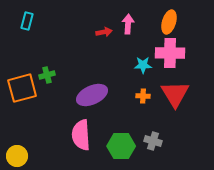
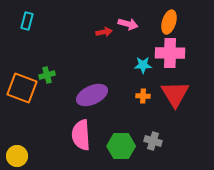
pink arrow: rotated 102 degrees clockwise
orange square: rotated 36 degrees clockwise
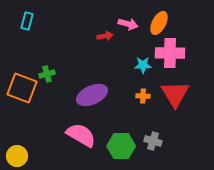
orange ellipse: moved 10 px left, 1 px down; rotated 10 degrees clockwise
red arrow: moved 1 px right, 4 px down
green cross: moved 1 px up
pink semicircle: rotated 124 degrees clockwise
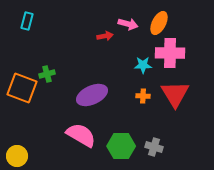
gray cross: moved 1 px right, 6 px down
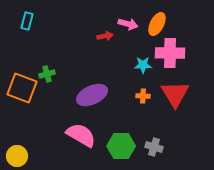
orange ellipse: moved 2 px left, 1 px down
